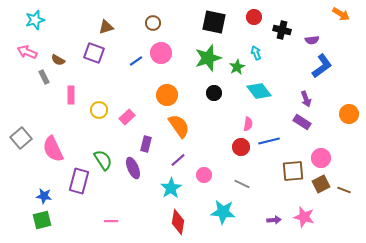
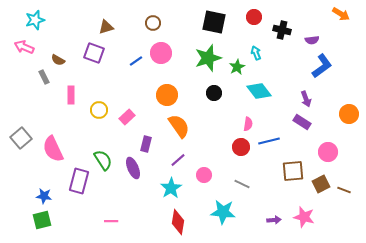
pink arrow at (27, 52): moved 3 px left, 5 px up
pink circle at (321, 158): moved 7 px right, 6 px up
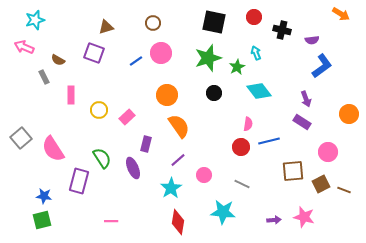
pink semicircle at (53, 149): rotated 8 degrees counterclockwise
green semicircle at (103, 160): moved 1 px left, 2 px up
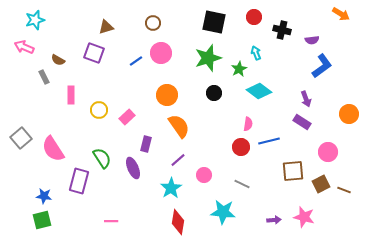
green star at (237, 67): moved 2 px right, 2 px down
cyan diamond at (259, 91): rotated 15 degrees counterclockwise
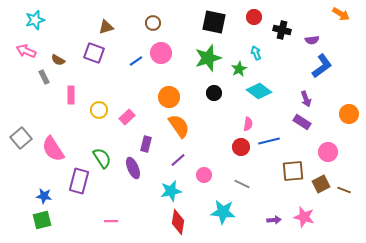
pink arrow at (24, 47): moved 2 px right, 4 px down
orange circle at (167, 95): moved 2 px right, 2 px down
cyan star at (171, 188): moved 3 px down; rotated 20 degrees clockwise
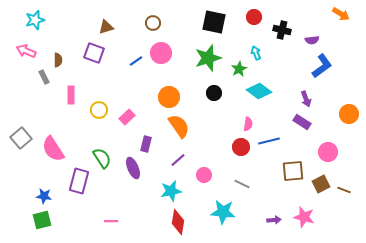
brown semicircle at (58, 60): rotated 120 degrees counterclockwise
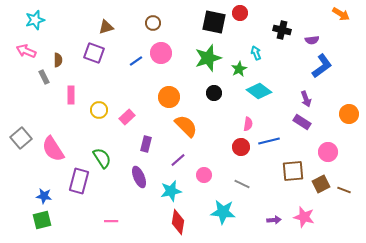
red circle at (254, 17): moved 14 px left, 4 px up
orange semicircle at (179, 126): moved 7 px right; rotated 10 degrees counterclockwise
purple ellipse at (133, 168): moved 6 px right, 9 px down
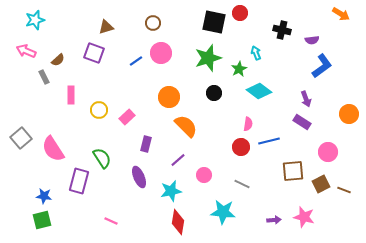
brown semicircle at (58, 60): rotated 48 degrees clockwise
pink line at (111, 221): rotated 24 degrees clockwise
